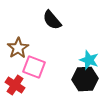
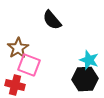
pink square: moved 5 px left, 2 px up
red cross: rotated 18 degrees counterclockwise
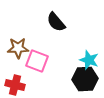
black semicircle: moved 4 px right, 2 px down
brown star: rotated 30 degrees clockwise
pink square: moved 8 px right, 4 px up
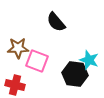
black hexagon: moved 10 px left, 5 px up; rotated 10 degrees clockwise
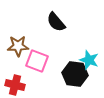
brown star: moved 2 px up
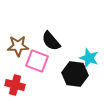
black semicircle: moved 5 px left, 19 px down
cyan star: moved 2 px up
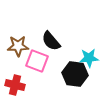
cyan star: rotated 24 degrees counterclockwise
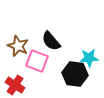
brown star: rotated 25 degrees clockwise
red cross: rotated 18 degrees clockwise
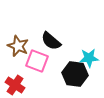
black semicircle: rotated 10 degrees counterclockwise
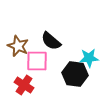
pink square: rotated 20 degrees counterclockwise
red cross: moved 9 px right
